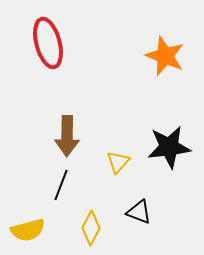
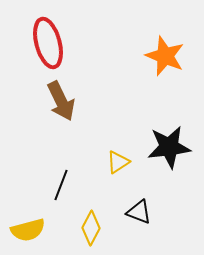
brown arrow: moved 6 px left, 35 px up; rotated 27 degrees counterclockwise
yellow triangle: rotated 15 degrees clockwise
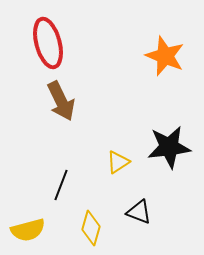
yellow diamond: rotated 12 degrees counterclockwise
